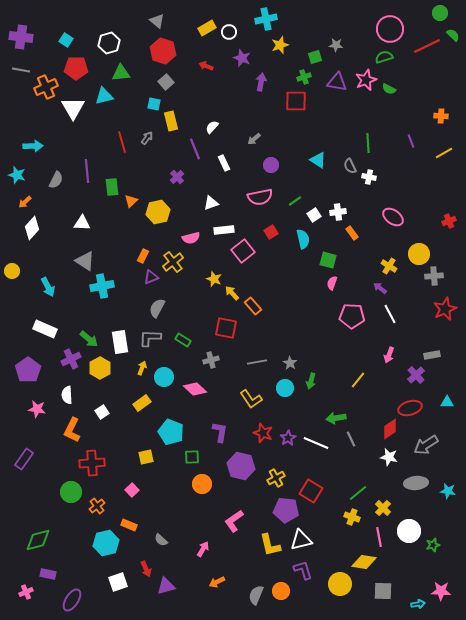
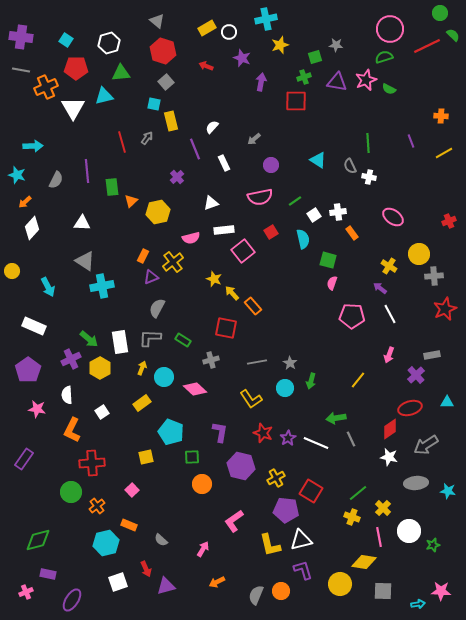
white rectangle at (45, 329): moved 11 px left, 3 px up
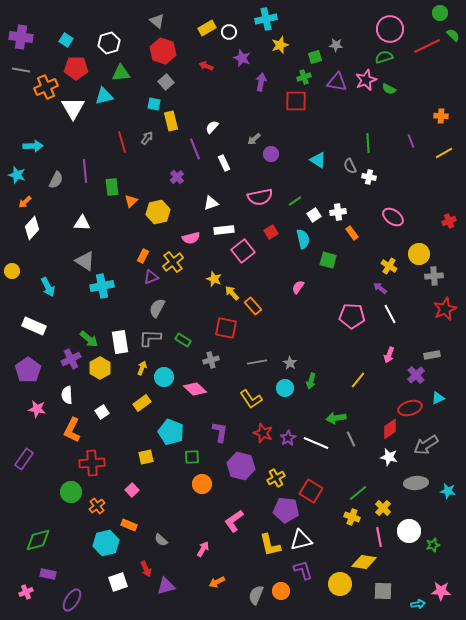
purple circle at (271, 165): moved 11 px up
purple line at (87, 171): moved 2 px left
pink semicircle at (332, 283): moved 34 px left, 4 px down; rotated 16 degrees clockwise
cyan triangle at (447, 402): moved 9 px left, 4 px up; rotated 24 degrees counterclockwise
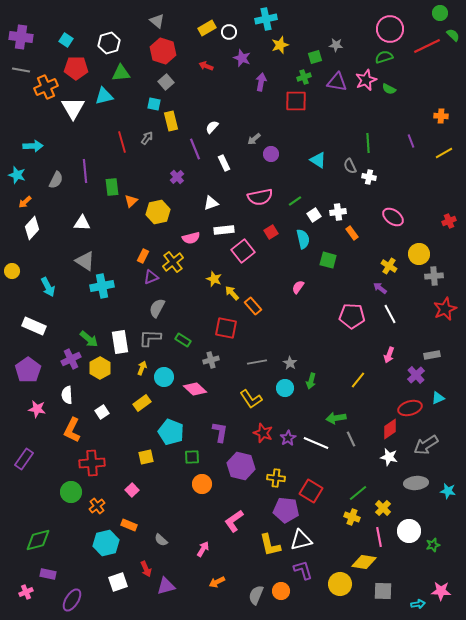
yellow cross at (276, 478): rotated 36 degrees clockwise
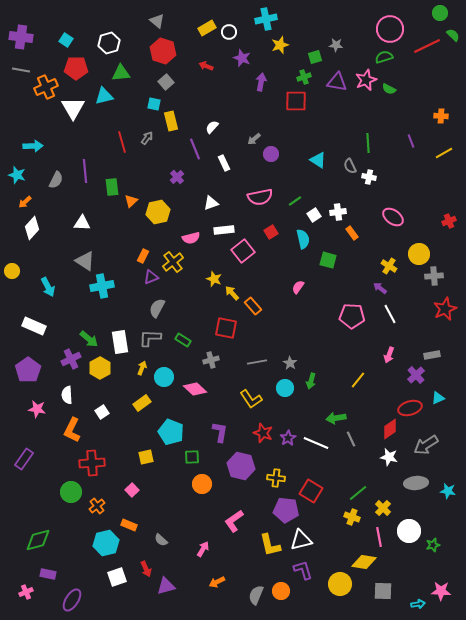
white square at (118, 582): moved 1 px left, 5 px up
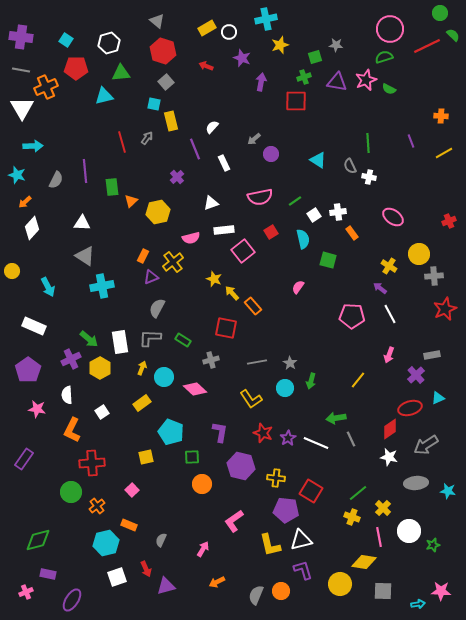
white triangle at (73, 108): moved 51 px left
gray triangle at (85, 261): moved 5 px up
gray semicircle at (161, 540): rotated 72 degrees clockwise
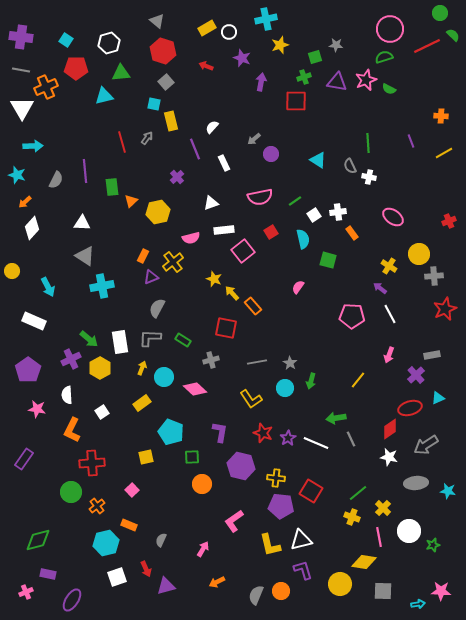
white rectangle at (34, 326): moved 5 px up
purple pentagon at (286, 510): moved 5 px left, 4 px up
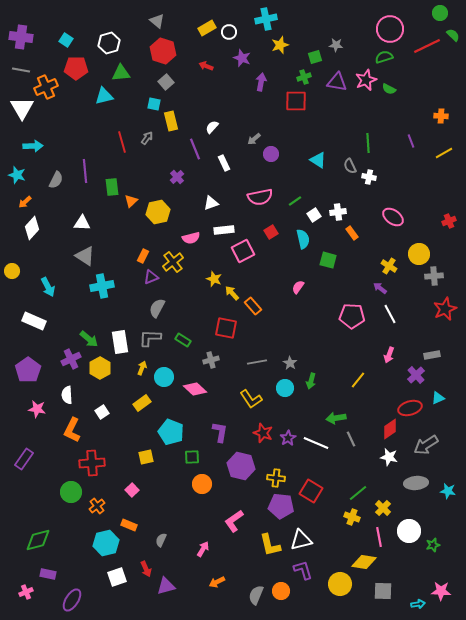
pink square at (243, 251): rotated 10 degrees clockwise
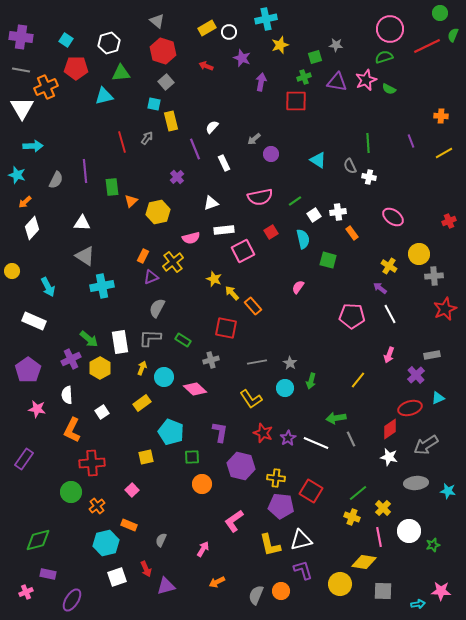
green semicircle at (453, 35): rotated 112 degrees counterclockwise
